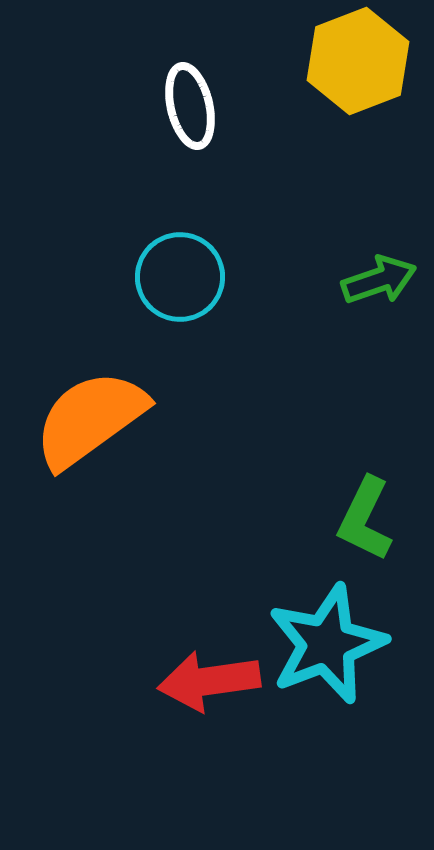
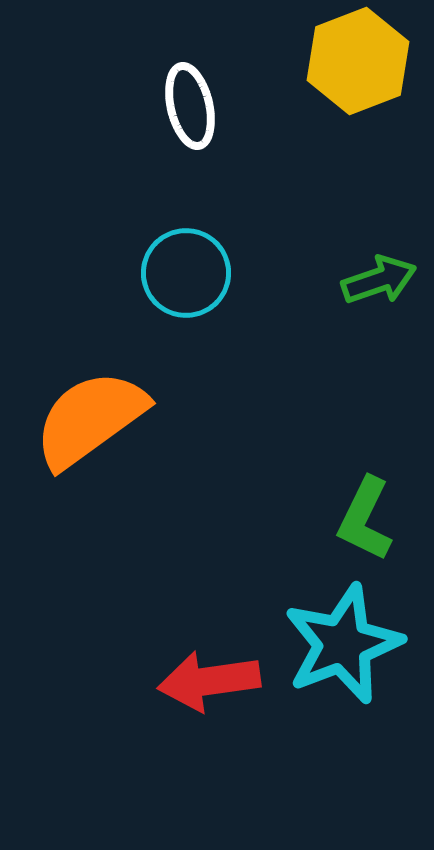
cyan circle: moved 6 px right, 4 px up
cyan star: moved 16 px right
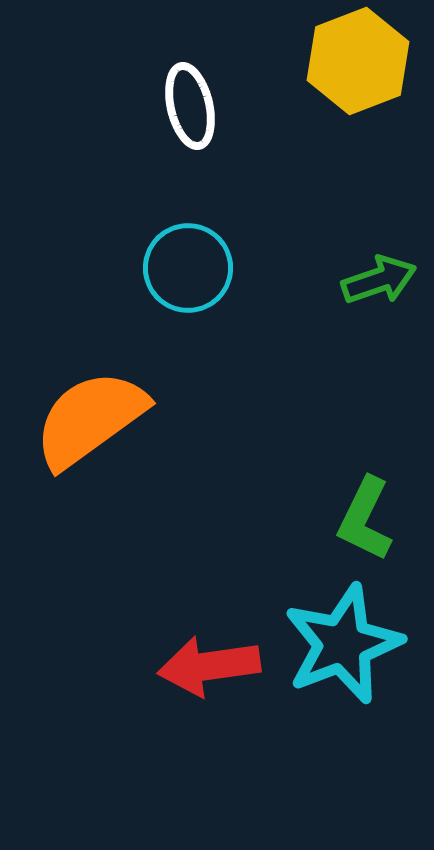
cyan circle: moved 2 px right, 5 px up
red arrow: moved 15 px up
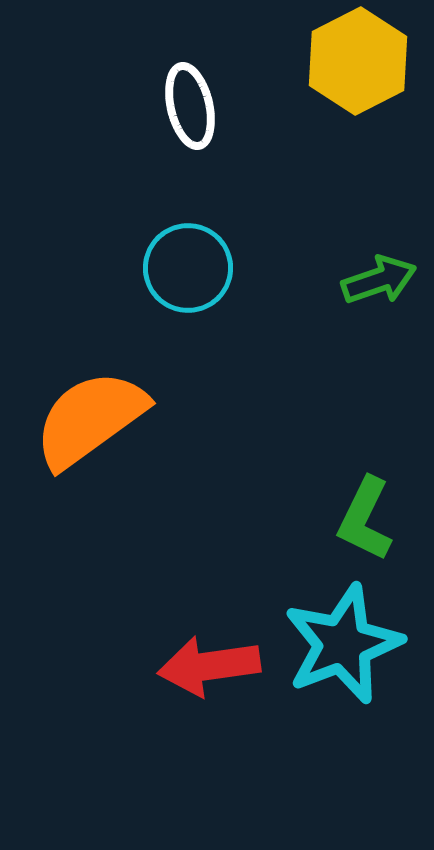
yellow hexagon: rotated 6 degrees counterclockwise
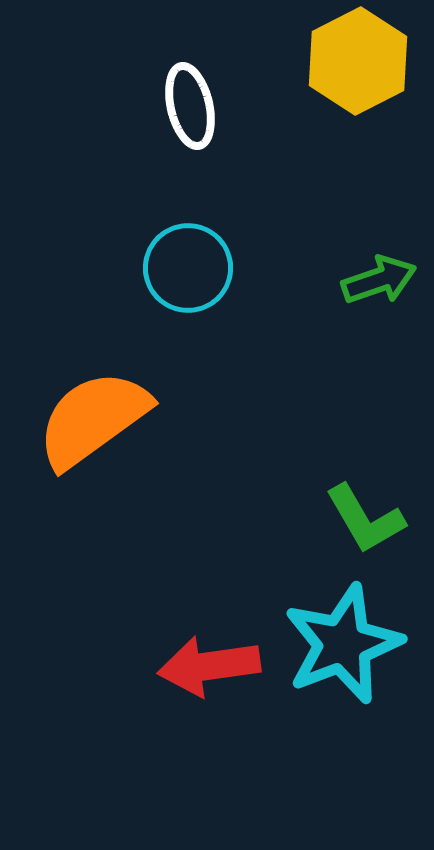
orange semicircle: moved 3 px right
green L-shape: rotated 56 degrees counterclockwise
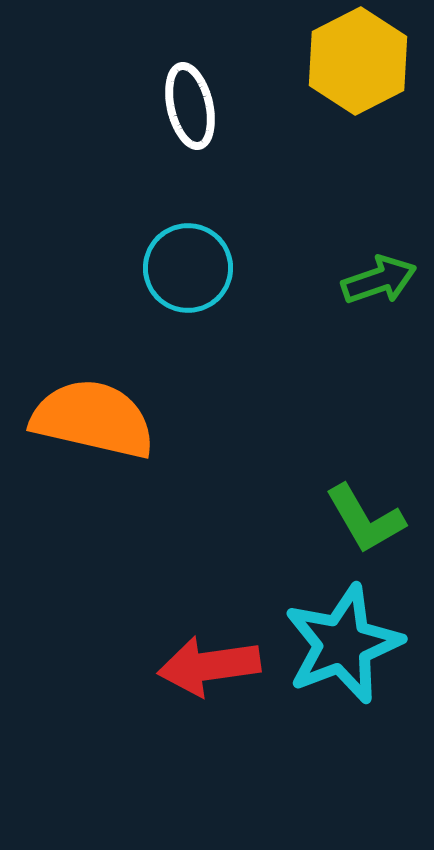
orange semicircle: rotated 49 degrees clockwise
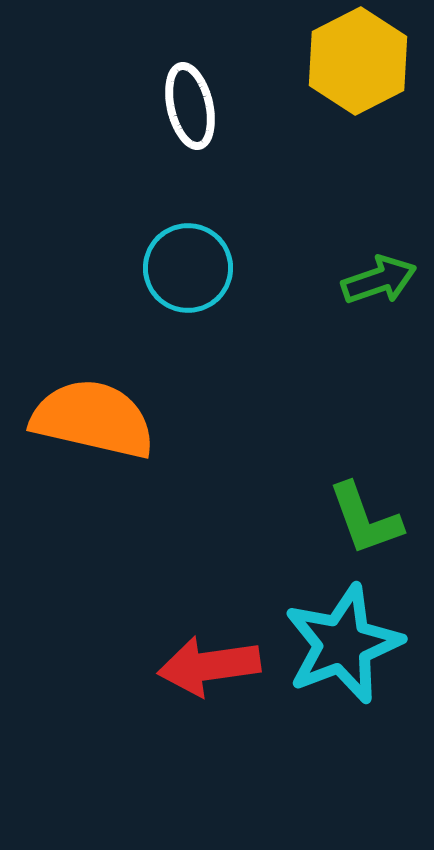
green L-shape: rotated 10 degrees clockwise
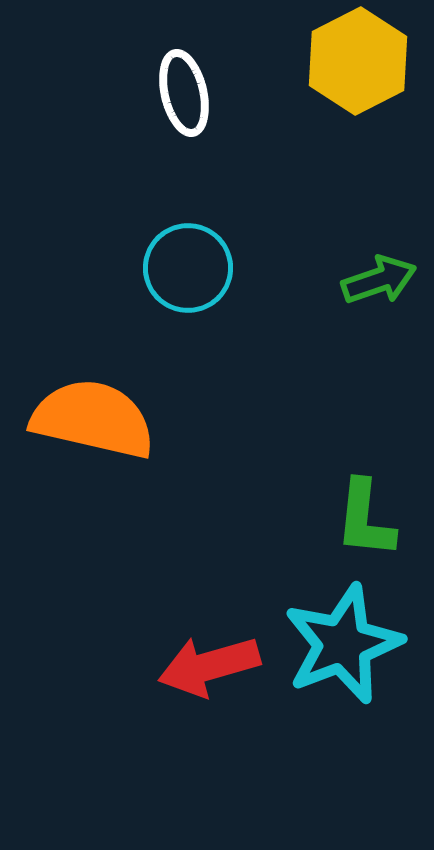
white ellipse: moved 6 px left, 13 px up
green L-shape: rotated 26 degrees clockwise
red arrow: rotated 8 degrees counterclockwise
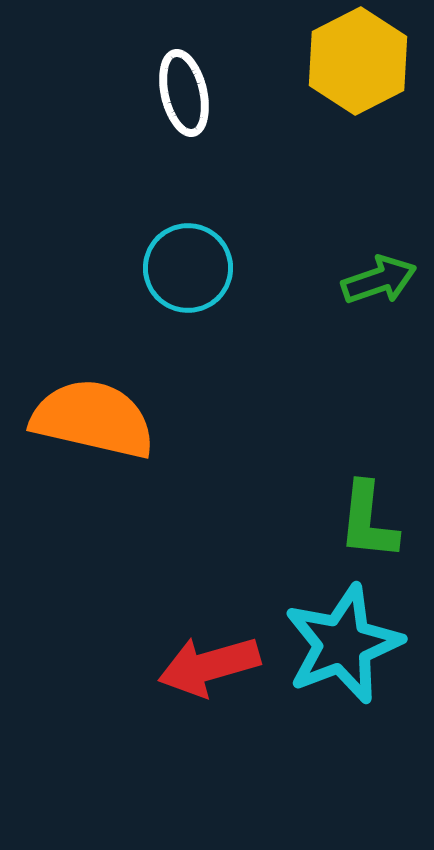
green L-shape: moved 3 px right, 2 px down
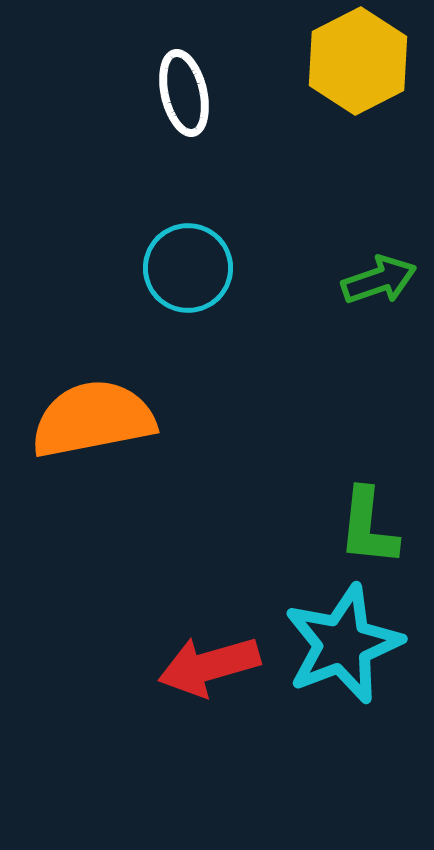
orange semicircle: rotated 24 degrees counterclockwise
green L-shape: moved 6 px down
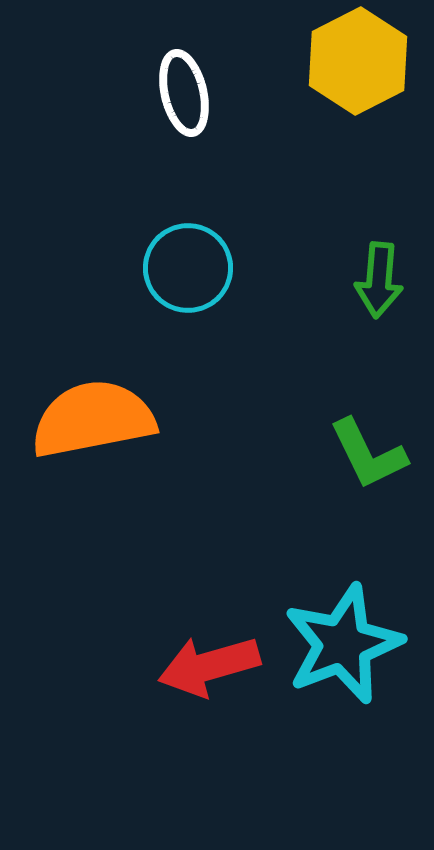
green arrow: rotated 114 degrees clockwise
green L-shape: moved 73 px up; rotated 32 degrees counterclockwise
